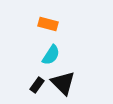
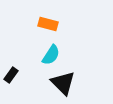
black rectangle: moved 26 px left, 10 px up
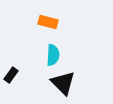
orange rectangle: moved 2 px up
cyan semicircle: moved 2 px right; rotated 30 degrees counterclockwise
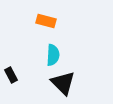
orange rectangle: moved 2 px left, 1 px up
black rectangle: rotated 63 degrees counterclockwise
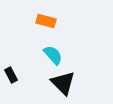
cyan semicircle: rotated 45 degrees counterclockwise
